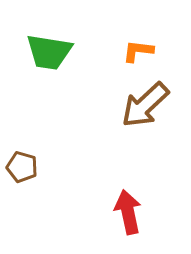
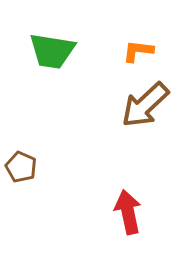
green trapezoid: moved 3 px right, 1 px up
brown pentagon: moved 1 px left; rotated 8 degrees clockwise
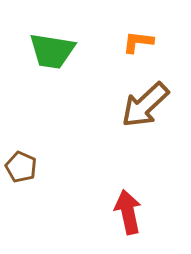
orange L-shape: moved 9 px up
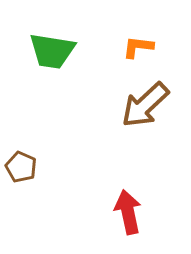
orange L-shape: moved 5 px down
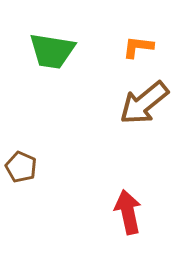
brown arrow: moved 1 px left, 2 px up; rotated 4 degrees clockwise
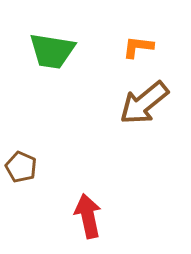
red arrow: moved 40 px left, 4 px down
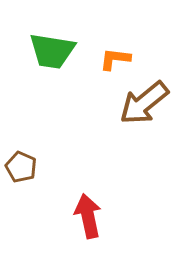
orange L-shape: moved 23 px left, 12 px down
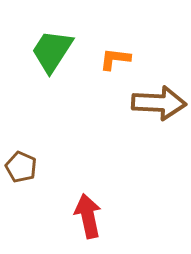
green trapezoid: rotated 114 degrees clockwise
brown arrow: moved 15 px right; rotated 138 degrees counterclockwise
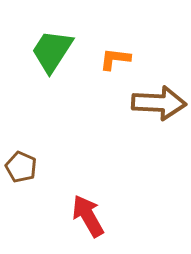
red arrow: rotated 18 degrees counterclockwise
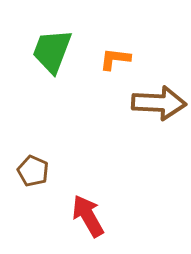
green trapezoid: rotated 12 degrees counterclockwise
brown pentagon: moved 12 px right, 4 px down
